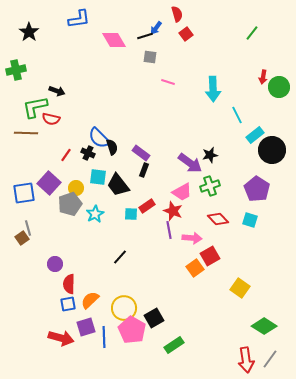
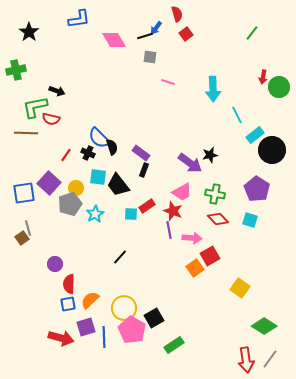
green cross at (210, 186): moved 5 px right, 8 px down; rotated 30 degrees clockwise
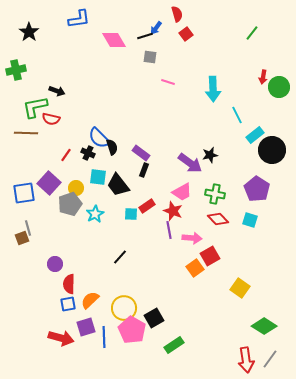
brown square at (22, 238): rotated 16 degrees clockwise
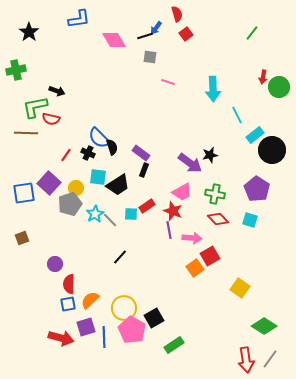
black trapezoid at (118, 185): rotated 85 degrees counterclockwise
gray line at (28, 228): moved 82 px right, 8 px up; rotated 28 degrees counterclockwise
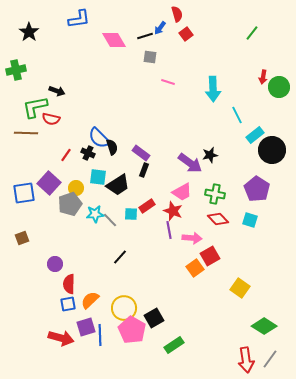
blue arrow at (156, 28): moved 4 px right
cyan star at (95, 214): rotated 24 degrees clockwise
blue line at (104, 337): moved 4 px left, 2 px up
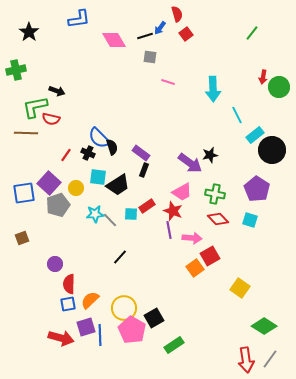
gray pentagon at (70, 204): moved 12 px left, 1 px down
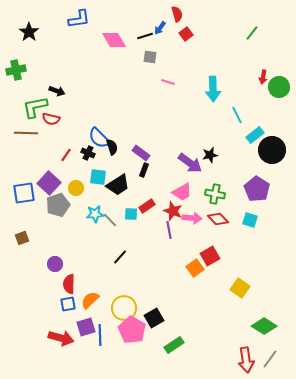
pink arrow at (192, 238): moved 20 px up
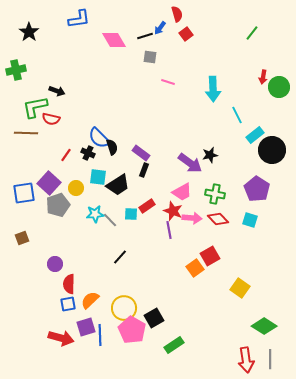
gray line at (270, 359): rotated 36 degrees counterclockwise
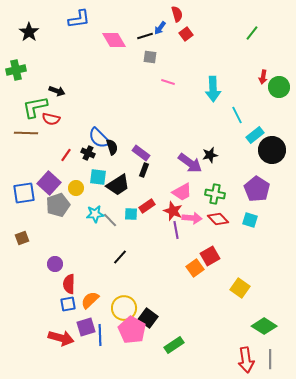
purple line at (169, 230): moved 7 px right
black square at (154, 318): moved 6 px left; rotated 24 degrees counterclockwise
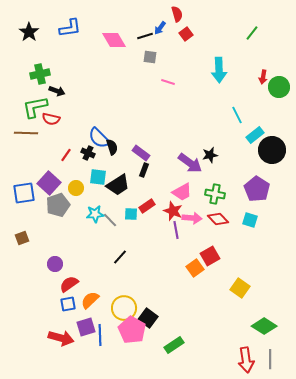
blue L-shape at (79, 19): moved 9 px left, 9 px down
green cross at (16, 70): moved 24 px right, 4 px down
cyan arrow at (213, 89): moved 6 px right, 19 px up
red semicircle at (69, 284): rotated 54 degrees clockwise
